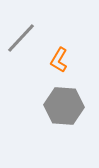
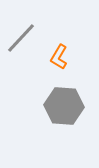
orange L-shape: moved 3 px up
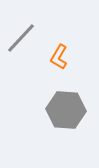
gray hexagon: moved 2 px right, 4 px down
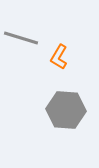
gray line: rotated 64 degrees clockwise
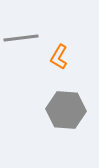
gray line: rotated 24 degrees counterclockwise
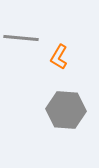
gray line: rotated 12 degrees clockwise
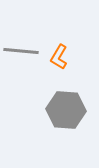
gray line: moved 13 px down
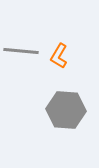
orange L-shape: moved 1 px up
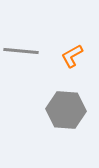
orange L-shape: moved 13 px right; rotated 30 degrees clockwise
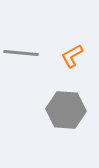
gray line: moved 2 px down
